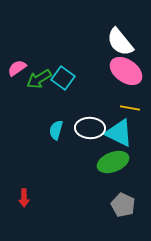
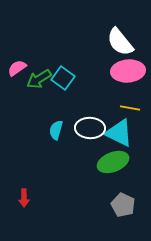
pink ellipse: moved 2 px right; rotated 40 degrees counterclockwise
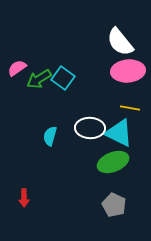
cyan semicircle: moved 6 px left, 6 px down
gray pentagon: moved 9 px left
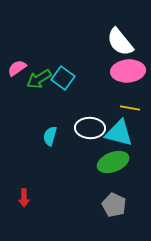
cyan triangle: rotated 12 degrees counterclockwise
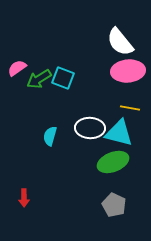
cyan square: rotated 15 degrees counterclockwise
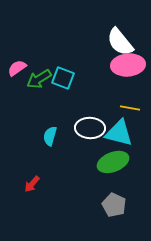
pink ellipse: moved 6 px up
red arrow: moved 8 px right, 14 px up; rotated 42 degrees clockwise
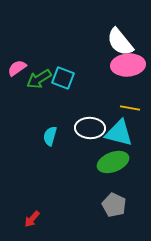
red arrow: moved 35 px down
